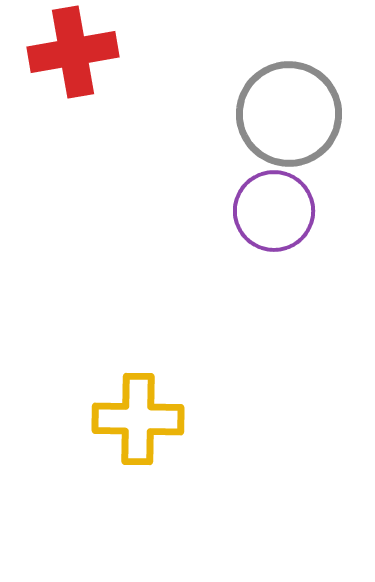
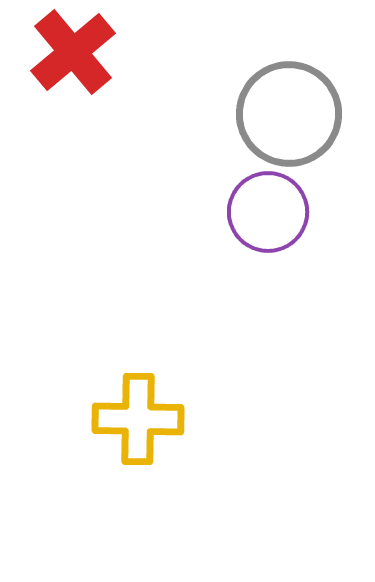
red cross: rotated 30 degrees counterclockwise
purple circle: moved 6 px left, 1 px down
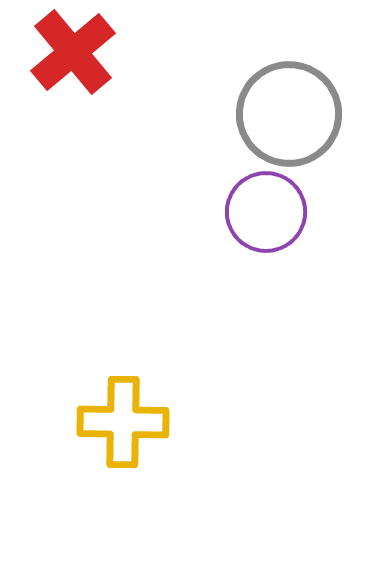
purple circle: moved 2 px left
yellow cross: moved 15 px left, 3 px down
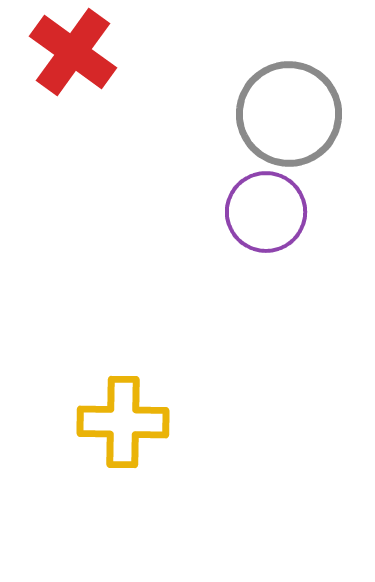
red cross: rotated 14 degrees counterclockwise
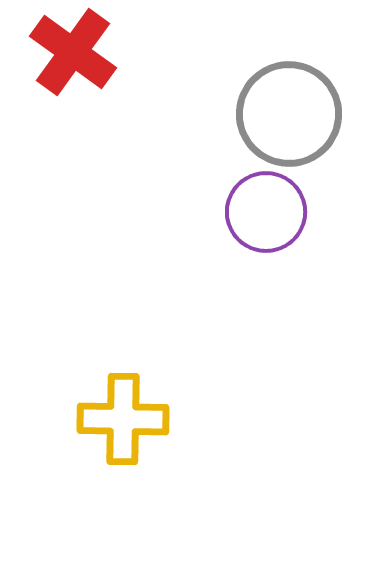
yellow cross: moved 3 px up
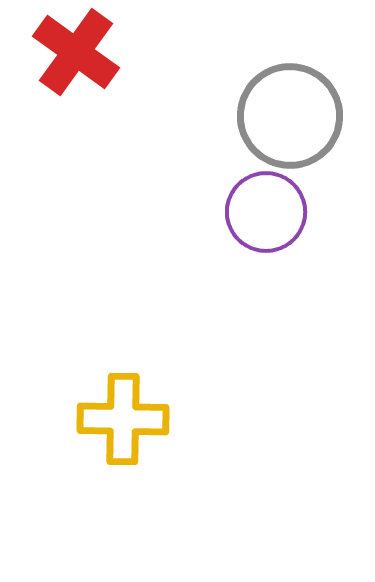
red cross: moved 3 px right
gray circle: moved 1 px right, 2 px down
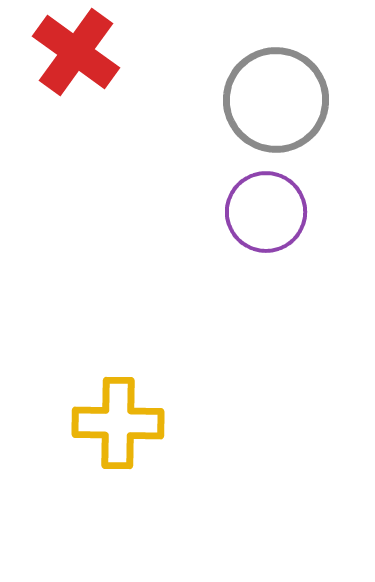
gray circle: moved 14 px left, 16 px up
yellow cross: moved 5 px left, 4 px down
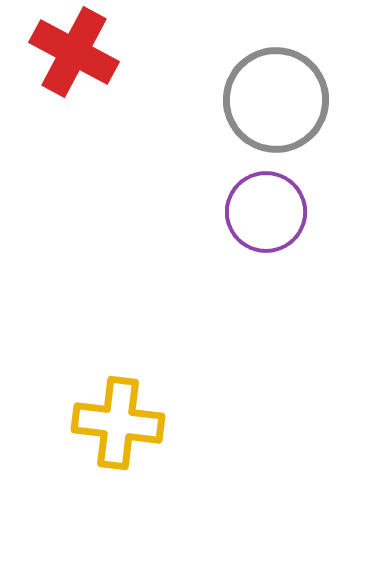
red cross: moved 2 px left; rotated 8 degrees counterclockwise
yellow cross: rotated 6 degrees clockwise
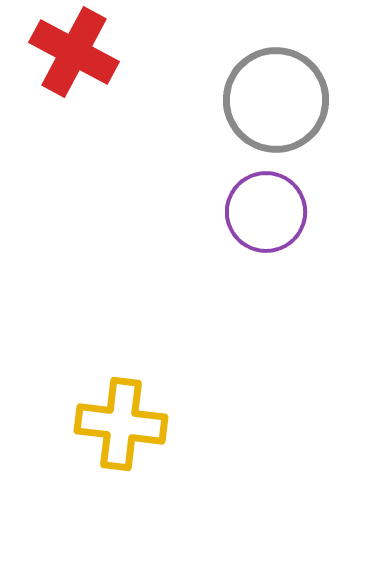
yellow cross: moved 3 px right, 1 px down
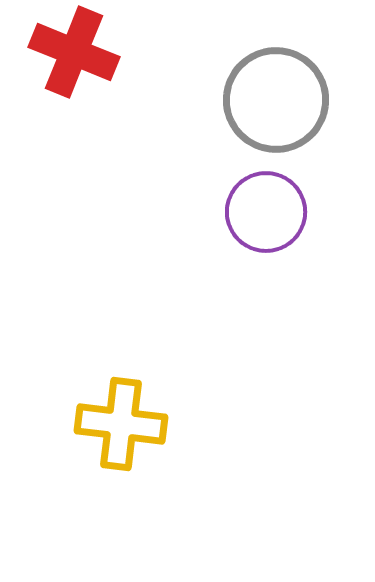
red cross: rotated 6 degrees counterclockwise
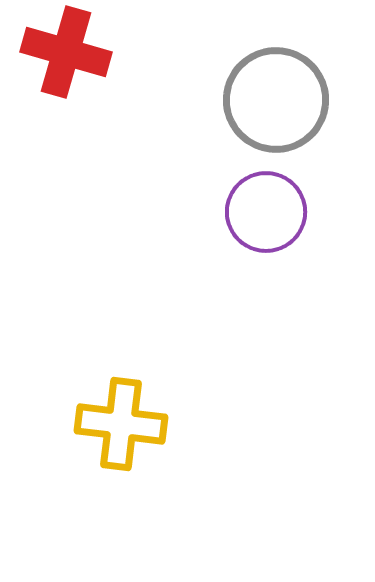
red cross: moved 8 px left; rotated 6 degrees counterclockwise
